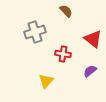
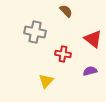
gray cross: rotated 30 degrees clockwise
purple semicircle: rotated 24 degrees clockwise
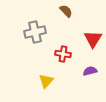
gray cross: rotated 25 degrees counterclockwise
red triangle: rotated 24 degrees clockwise
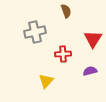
brown semicircle: rotated 24 degrees clockwise
red cross: rotated 14 degrees counterclockwise
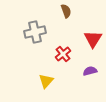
red cross: rotated 35 degrees counterclockwise
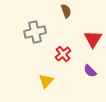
purple semicircle: rotated 120 degrees counterclockwise
